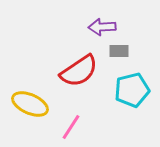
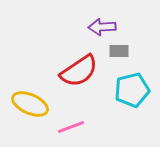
pink line: rotated 36 degrees clockwise
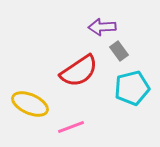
gray rectangle: rotated 54 degrees clockwise
cyan pentagon: moved 2 px up
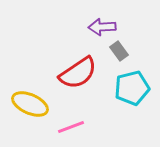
red semicircle: moved 1 px left, 2 px down
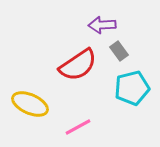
purple arrow: moved 2 px up
red semicircle: moved 8 px up
pink line: moved 7 px right; rotated 8 degrees counterclockwise
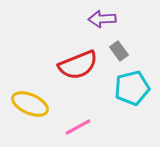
purple arrow: moved 6 px up
red semicircle: rotated 12 degrees clockwise
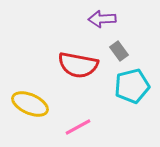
red semicircle: rotated 33 degrees clockwise
cyan pentagon: moved 2 px up
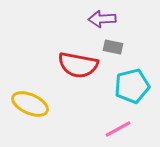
gray rectangle: moved 6 px left, 4 px up; rotated 42 degrees counterclockwise
pink line: moved 40 px right, 2 px down
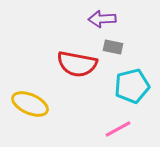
red semicircle: moved 1 px left, 1 px up
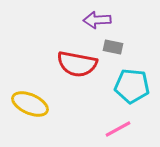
purple arrow: moved 5 px left, 1 px down
cyan pentagon: rotated 20 degrees clockwise
